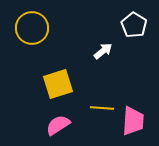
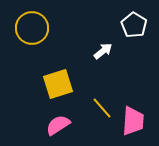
yellow line: rotated 45 degrees clockwise
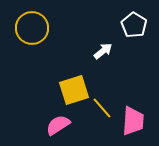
yellow square: moved 16 px right, 6 px down
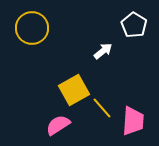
yellow square: rotated 12 degrees counterclockwise
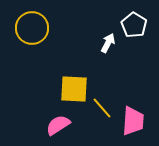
white arrow: moved 5 px right, 8 px up; rotated 24 degrees counterclockwise
yellow square: moved 1 px up; rotated 32 degrees clockwise
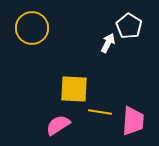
white pentagon: moved 5 px left, 1 px down
yellow line: moved 2 px left, 4 px down; rotated 40 degrees counterclockwise
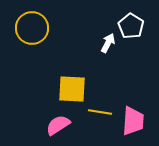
white pentagon: moved 2 px right
yellow square: moved 2 px left
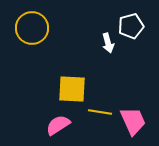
white pentagon: rotated 25 degrees clockwise
white arrow: rotated 138 degrees clockwise
pink trapezoid: rotated 28 degrees counterclockwise
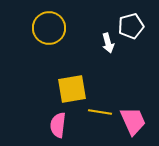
yellow circle: moved 17 px right
yellow square: rotated 12 degrees counterclockwise
pink semicircle: rotated 50 degrees counterclockwise
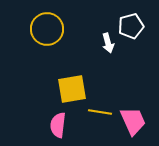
yellow circle: moved 2 px left, 1 px down
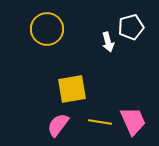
white pentagon: moved 1 px down
white arrow: moved 1 px up
yellow line: moved 10 px down
pink semicircle: rotated 30 degrees clockwise
